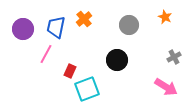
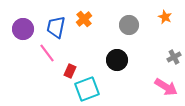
pink line: moved 1 px right, 1 px up; rotated 66 degrees counterclockwise
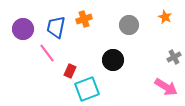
orange cross: rotated 21 degrees clockwise
black circle: moved 4 px left
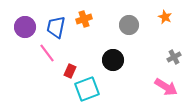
purple circle: moved 2 px right, 2 px up
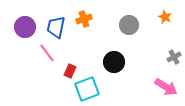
black circle: moved 1 px right, 2 px down
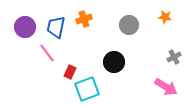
orange star: rotated 16 degrees counterclockwise
red rectangle: moved 1 px down
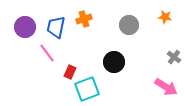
gray cross: rotated 24 degrees counterclockwise
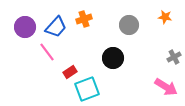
blue trapezoid: rotated 150 degrees counterclockwise
pink line: moved 1 px up
gray cross: rotated 24 degrees clockwise
black circle: moved 1 px left, 4 px up
red rectangle: rotated 32 degrees clockwise
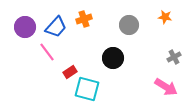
cyan square: rotated 35 degrees clockwise
